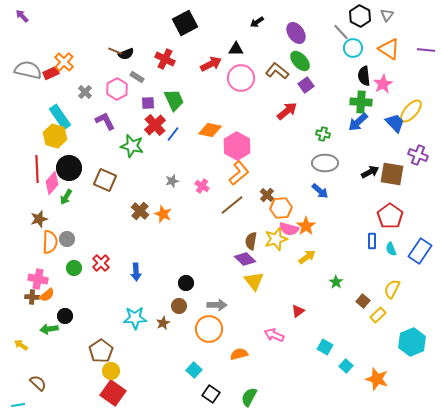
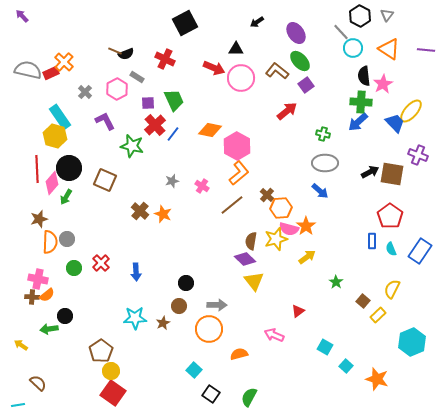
red arrow at (211, 64): moved 3 px right, 4 px down; rotated 50 degrees clockwise
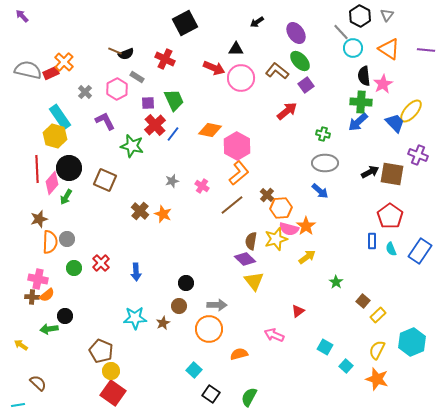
yellow semicircle at (392, 289): moved 15 px left, 61 px down
brown pentagon at (101, 351): rotated 15 degrees counterclockwise
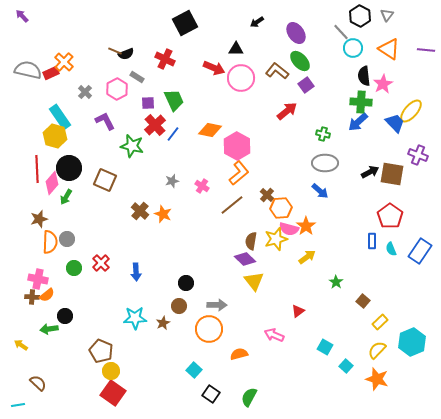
yellow rectangle at (378, 315): moved 2 px right, 7 px down
yellow semicircle at (377, 350): rotated 18 degrees clockwise
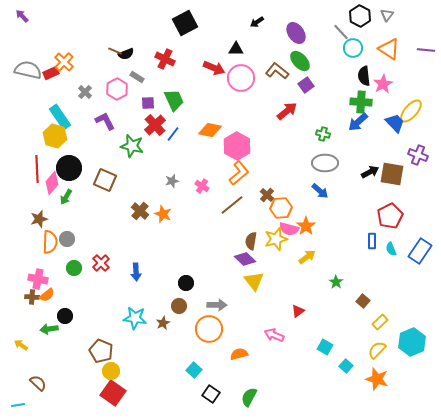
red pentagon at (390, 216): rotated 10 degrees clockwise
cyan star at (135, 318): rotated 10 degrees clockwise
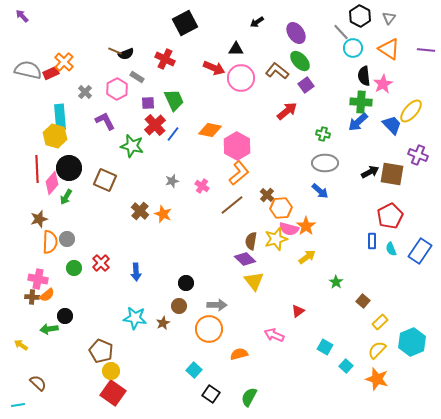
gray triangle at (387, 15): moved 2 px right, 3 px down
cyan rectangle at (60, 117): rotated 30 degrees clockwise
blue trapezoid at (395, 123): moved 3 px left, 2 px down
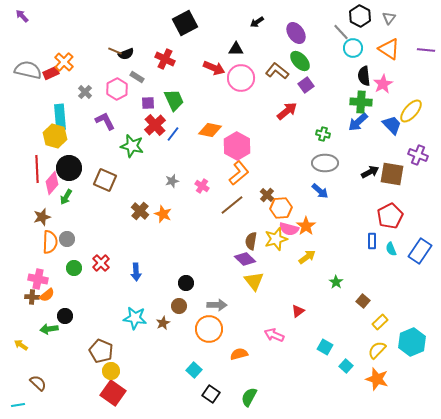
brown star at (39, 219): moved 3 px right, 2 px up
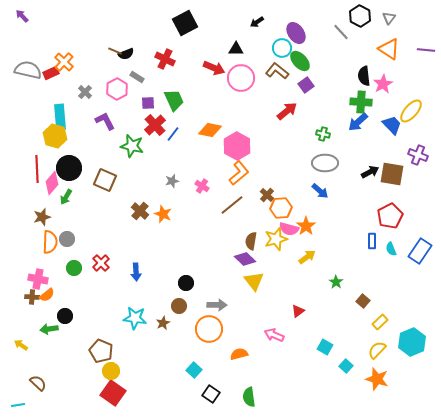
cyan circle at (353, 48): moved 71 px left
green semicircle at (249, 397): rotated 36 degrees counterclockwise
